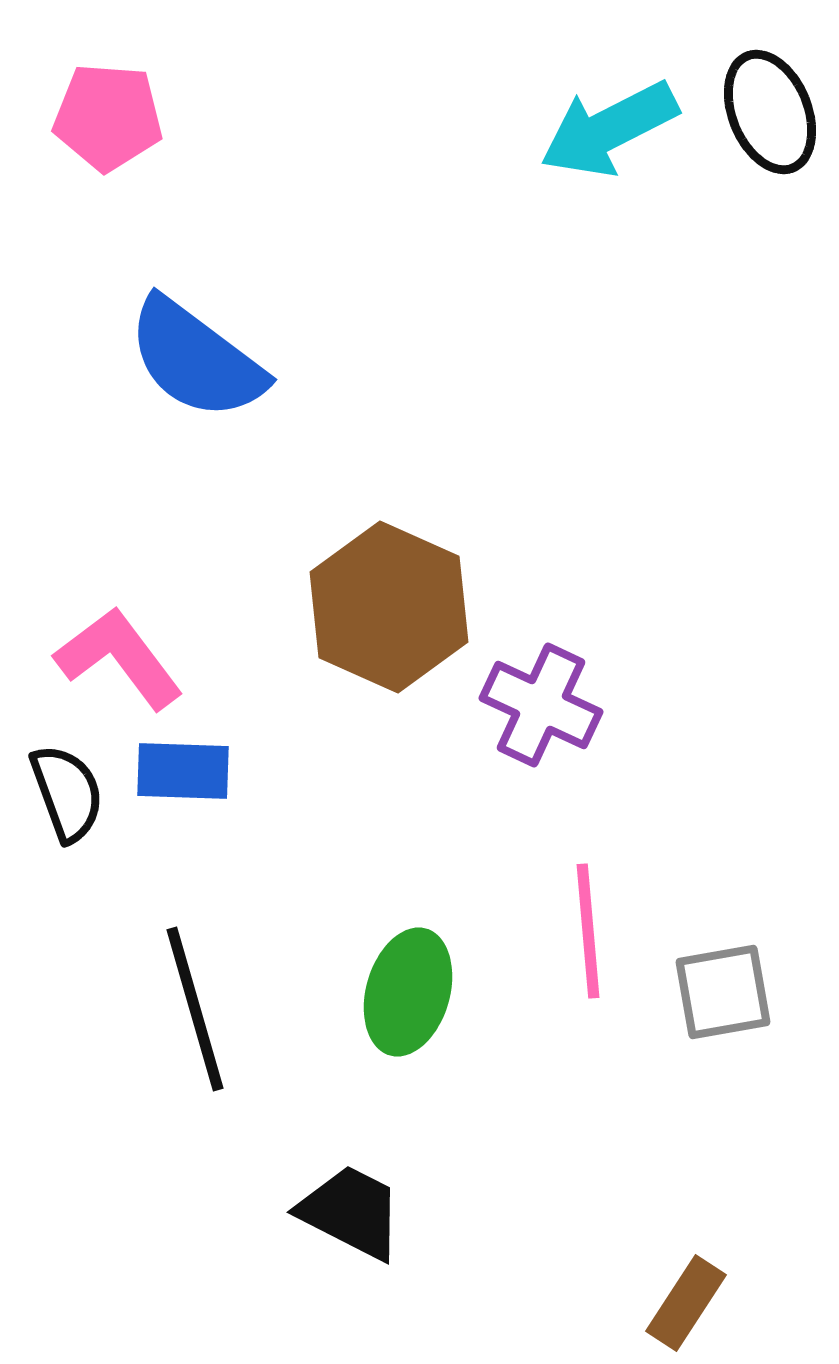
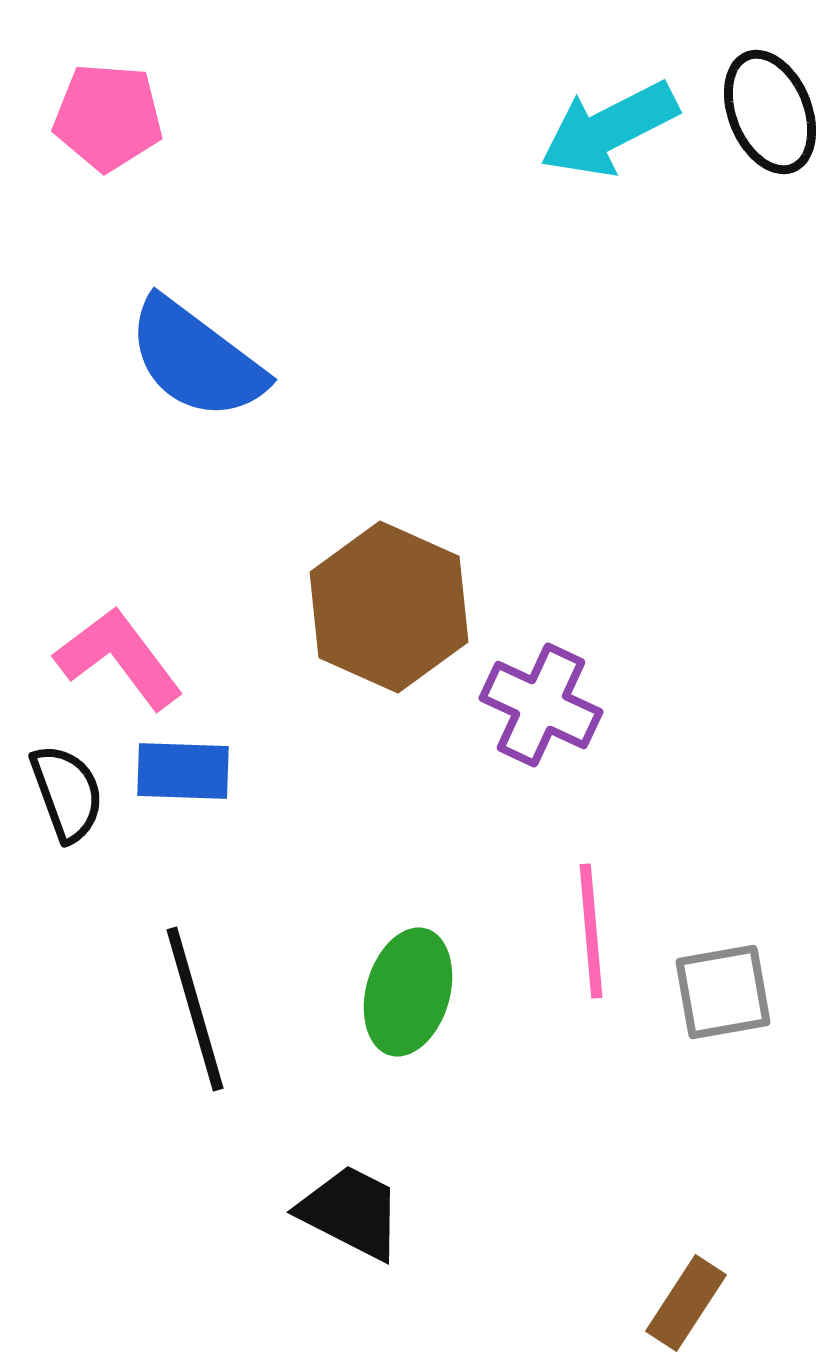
pink line: moved 3 px right
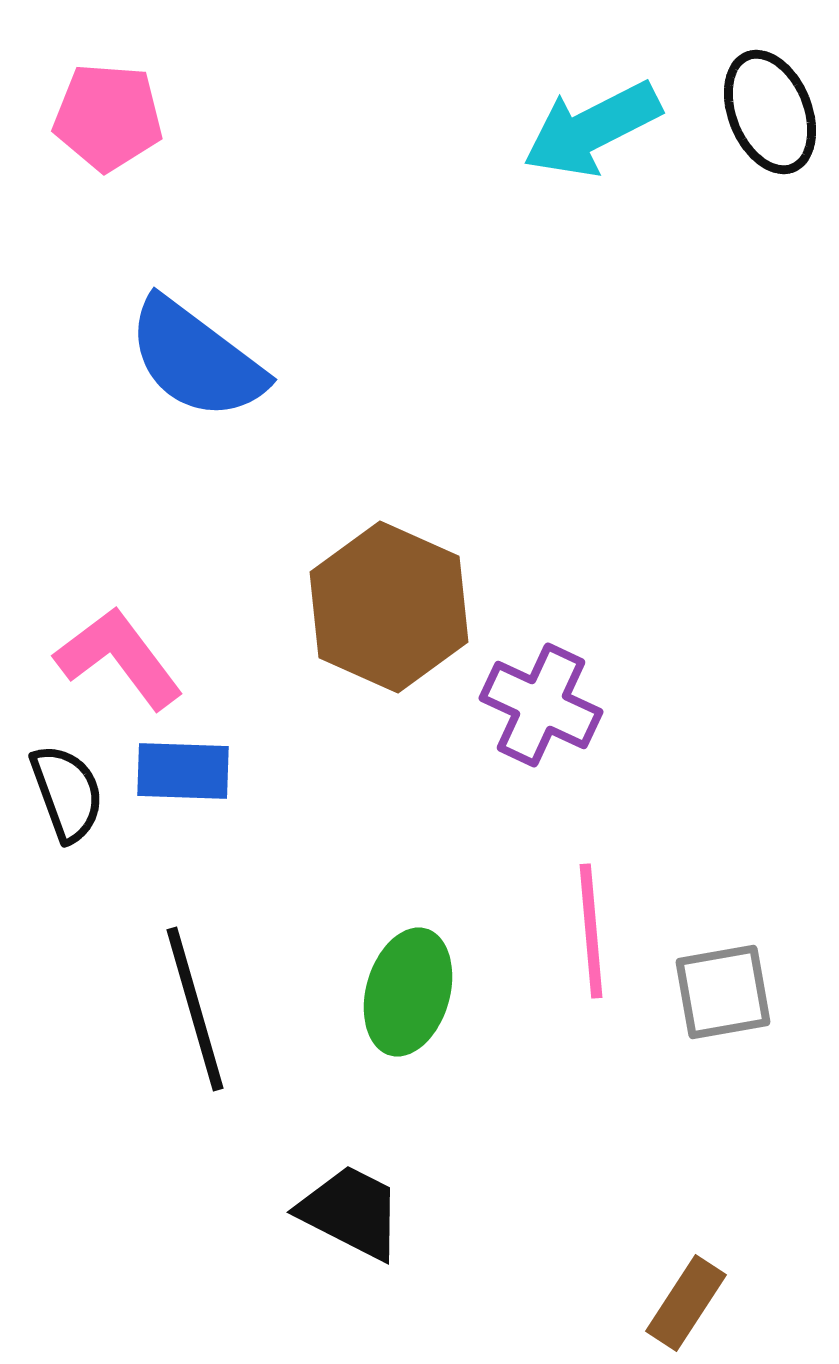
cyan arrow: moved 17 px left
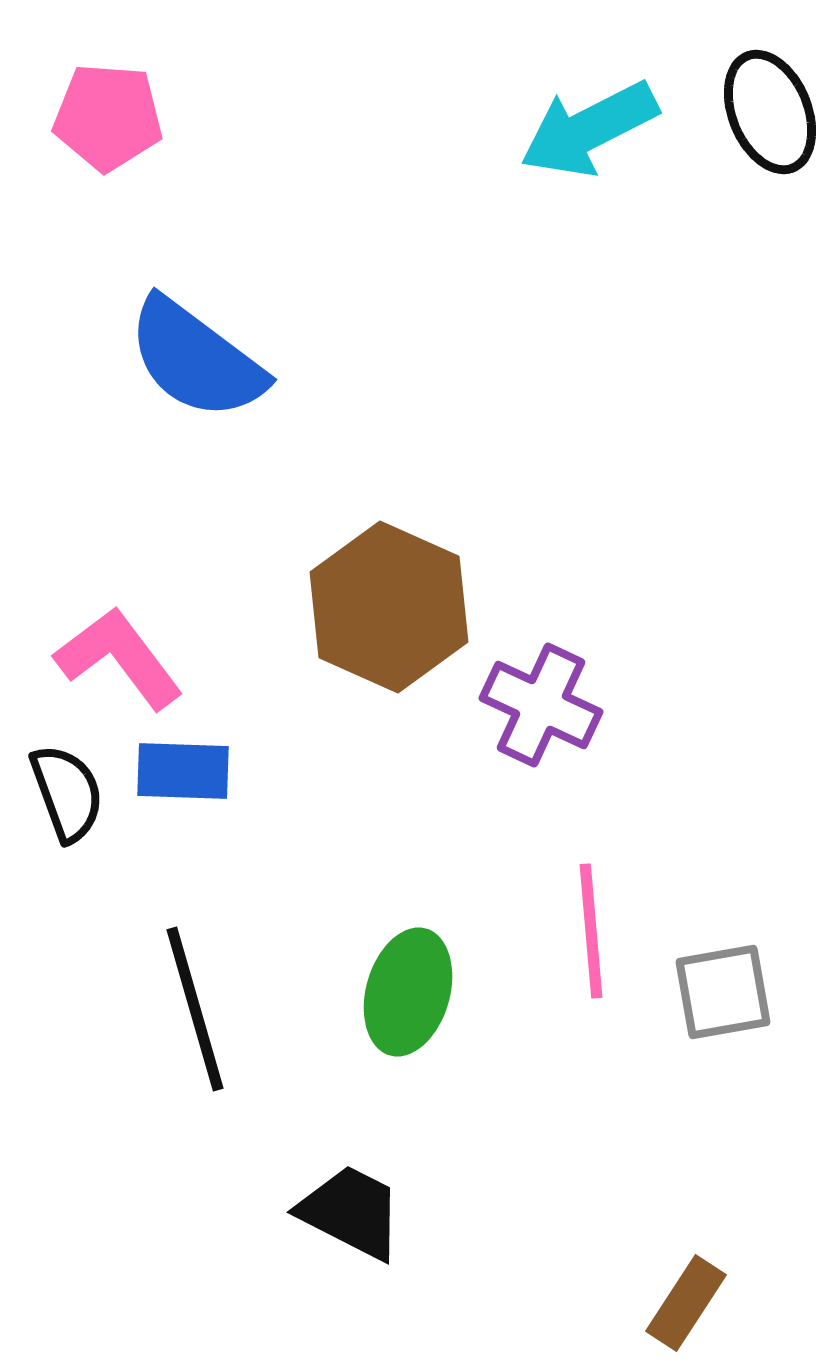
cyan arrow: moved 3 px left
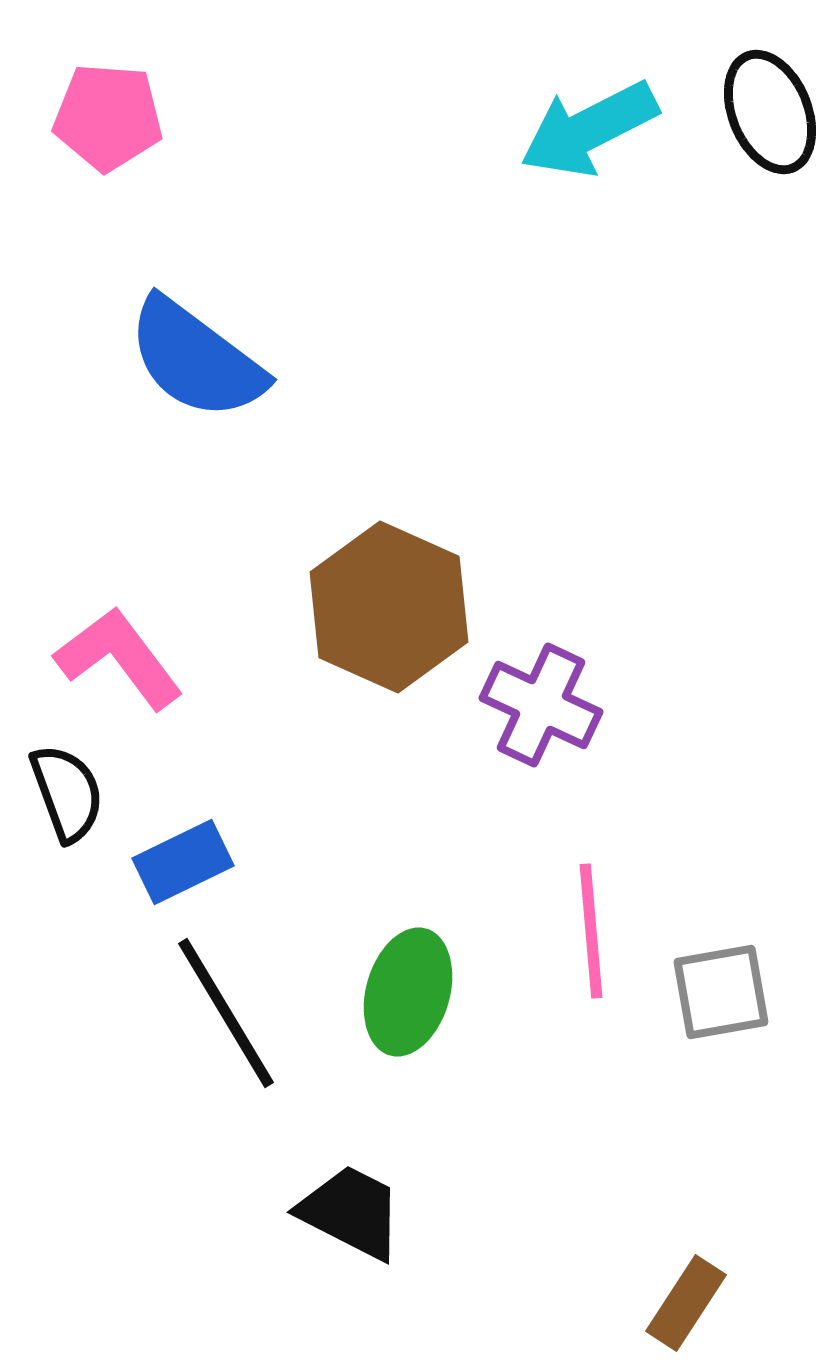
blue rectangle: moved 91 px down; rotated 28 degrees counterclockwise
gray square: moved 2 px left
black line: moved 31 px right, 4 px down; rotated 15 degrees counterclockwise
